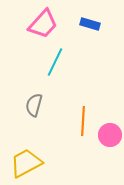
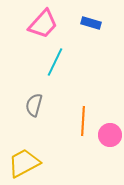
blue rectangle: moved 1 px right, 1 px up
yellow trapezoid: moved 2 px left
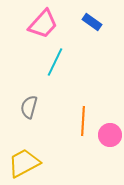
blue rectangle: moved 1 px right, 1 px up; rotated 18 degrees clockwise
gray semicircle: moved 5 px left, 2 px down
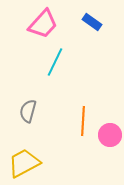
gray semicircle: moved 1 px left, 4 px down
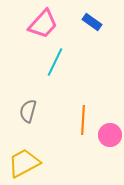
orange line: moved 1 px up
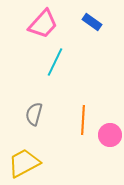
gray semicircle: moved 6 px right, 3 px down
